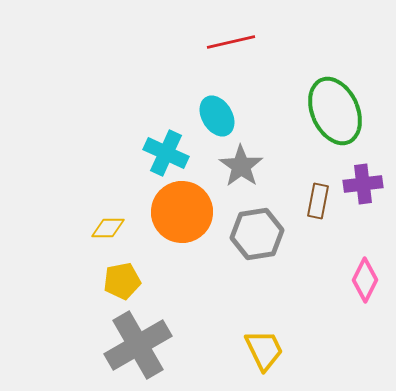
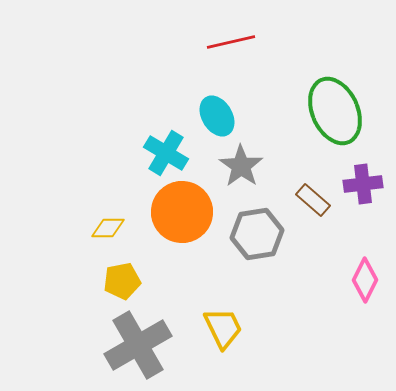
cyan cross: rotated 6 degrees clockwise
brown rectangle: moved 5 px left, 1 px up; rotated 60 degrees counterclockwise
yellow trapezoid: moved 41 px left, 22 px up
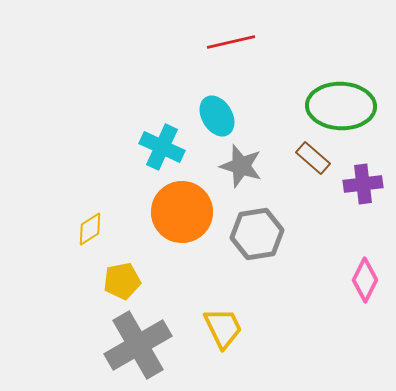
green ellipse: moved 6 px right, 5 px up; rotated 64 degrees counterclockwise
cyan cross: moved 4 px left, 6 px up; rotated 6 degrees counterclockwise
gray star: rotated 18 degrees counterclockwise
brown rectangle: moved 42 px up
yellow diamond: moved 18 px left, 1 px down; rotated 32 degrees counterclockwise
